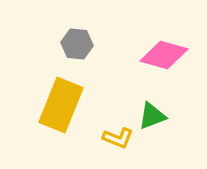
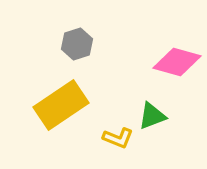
gray hexagon: rotated 24 degrees counterclockwise
pink diamond: moved 13 px right, 7 px down
yellow rectangle: rotated 34 degrees clockwise
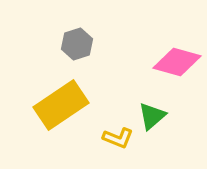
green triangle: rotated 20 degrees counterclockwise
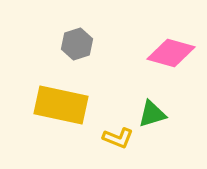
pink diamond: moved 6 px left, 9 px up
yellow rectangle: rotated 46 degrees clockwise
green triangle: moved 2 px up; rotated 24 degrees clockwise
